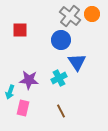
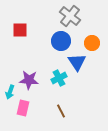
orange circle: moved 29 px down
blue circle: moved 1 px down
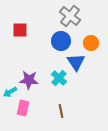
orange circle: moved 1 px left
blue triangle: moved 1 px left
cyan cross: rotated 21 degrees counterclockwise
cyan arrow: rotated 40 degrees clockwise
brown line: rotated 16 degrees clockwise
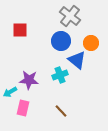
blue triangle: moved 1 px right, 2 px up; rotated 18 degrees counterclockwise
cyan cross: moved 1 px right, 3 px up; rotated 28 degrees clockwise
brown line: rotated 32 degrees counterclockwise
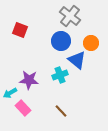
red square: rotated 21 degrees clockwise
cyan arrow: moved 1 px down
pink rectangle: rotated 56 degrees counterclockwise
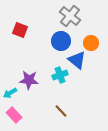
pink rectangle: moved 9 px left, 7 px down
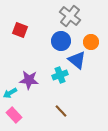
orange circle: moved 1 px up
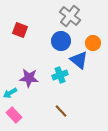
orange circle: moved 2 px right, 1 px down
blue triangle: moved 2 px right
purple star: moved 2 px up
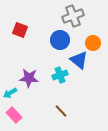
gray cross: moved 3 px right; rotated 30 degrees clockwise
blue circle: moved 1 px left, 1 px up
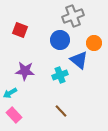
orange circle: moved 1 px right
purple star: moved 4 px left, 7 px up
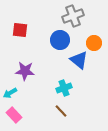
red square: rotated 14 degrees counterclockwise
cyan cross: moved 4 px right, 13 px down
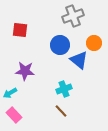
blue circle: moved 5 px down
cyan cross: moved 1 px down
